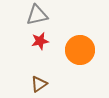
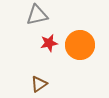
red star: moved 9 px right, 2 px down
orange circle: moved 5 px up
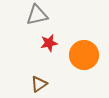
orange circle: moved 4 px right, 10 px down
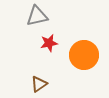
gray triangle: moved 1 px down
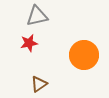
red star: moved 20 px left
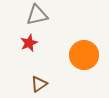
gray triangle: moved 1 px up
red star: rotated 12 degrees counterclockwise
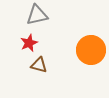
orange circle: moved 7 px right, 5 px up
brown triangle: moved 19 px up; rotated 48 degrees clockwise
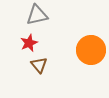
brown triangle: rotated 36 degrees clockwise
